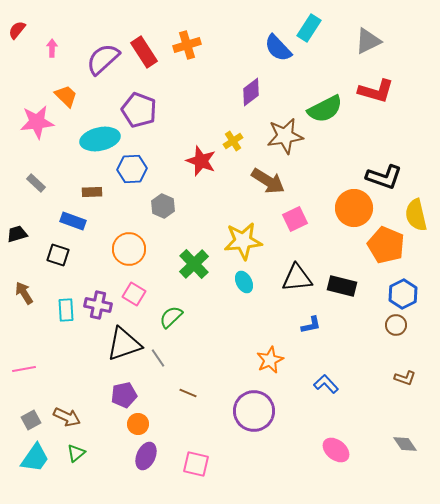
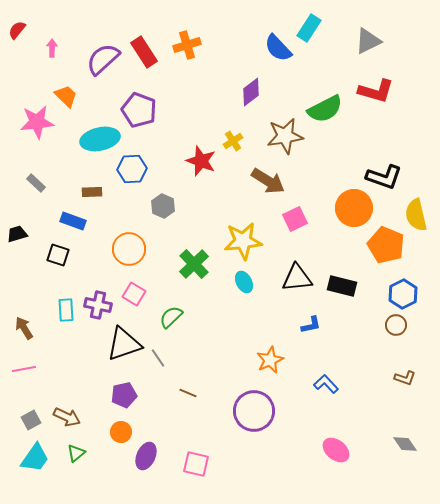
brown arrow at (24, 293): moved 35 px down
orange circle at (138, 424): moved 17 px left, 8 px down
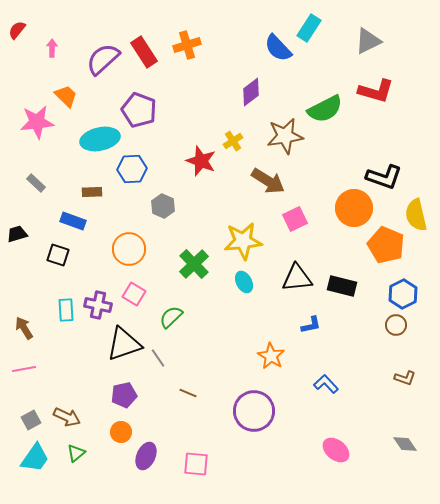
orange star at (270, 360): moved 1 px right, 4 px up; rotated 16 degrees counterclockwise
pink square at (196, 464): rotated 8 degrees counterclockwise
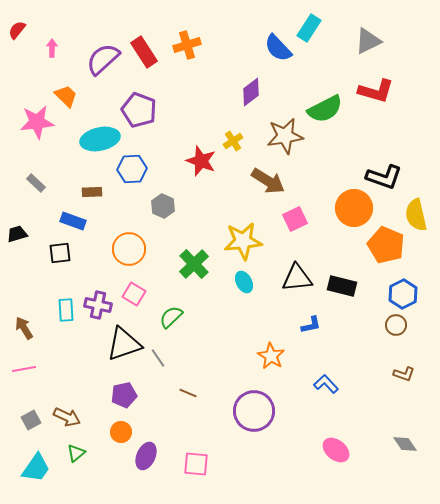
black square at (58, 255): moved 2 px right, 2 px up; rotated 25 degrees counterclockwise
brown L-shape at (405, 378): moved 1 px left, 4 px up
cyan trapezoid at (35, 458): moved 1 px right, 10 px down
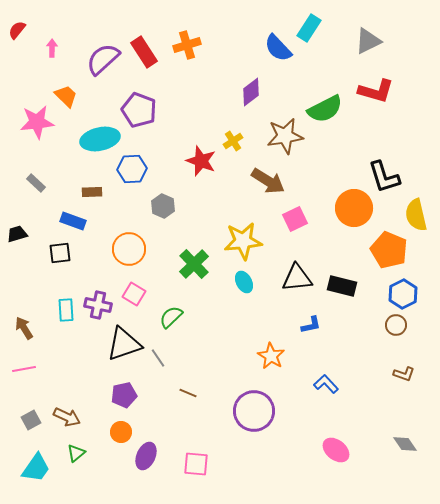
black L-shape at (384, 177): rotated 54 degrees clockwise
orange pentagon at (386, 245): moved 3 px right, 5 px down
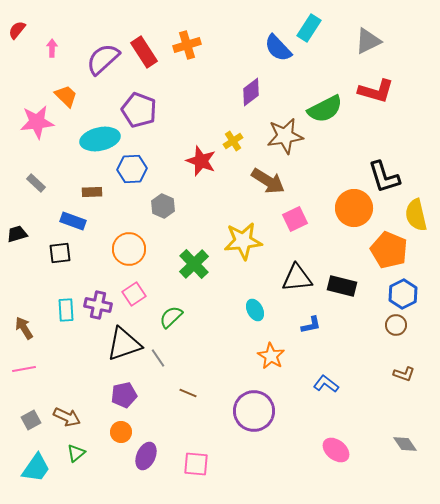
cyan ellipse at (244, 282): moved 11 px right, 28 px down
pink square at (134, 294): rotated 25 degrees clockwise
blue L-shape at (326, 384): rotated 10 degrees counterclockwise
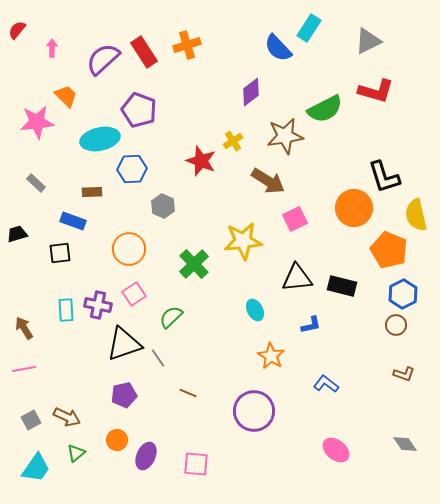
orange circle at (121, 432): moved 4 px left, 8 px down
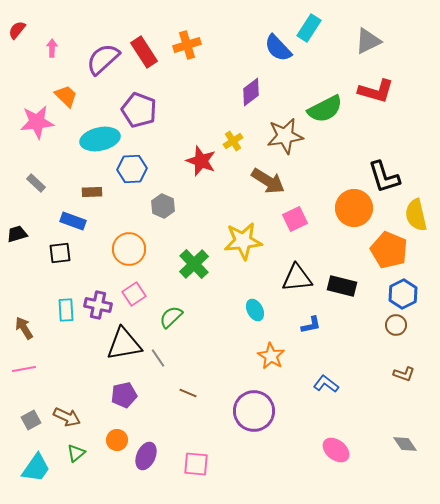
black triangle at (124, 344): rotated 9 degrees clockwise
